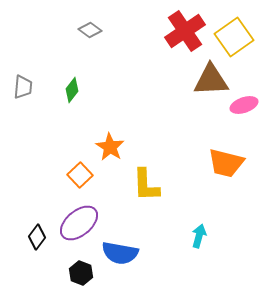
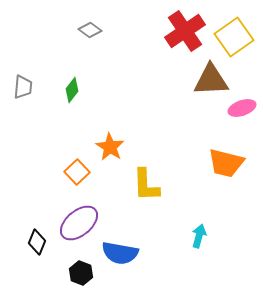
pink ellipse: moved 2 px left, 3 px down
orange square: moved 3 px left, 3 px up
black diamond: moved 5 px down; rotated 15 degrees counterclockwise
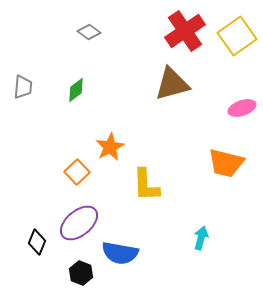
gray diamond: moved 1 px left, 2 px down
yellow square: moved 3 px right, 1 px up
brown triangle: moved 39 px left, 4 px down; rotated 12 degrees counterclockwise
green diamond: moved 4 px right; rotated 15 degrees clockwise
orange star: rotated 12 degrees clockwise
cyan arrow: moved 2 px right, 2 px down
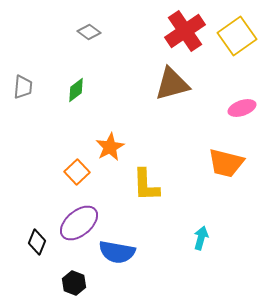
blue semicircle: moved 3 px left, 1 px up
black hexagon: moved 7 px left, 10 px down
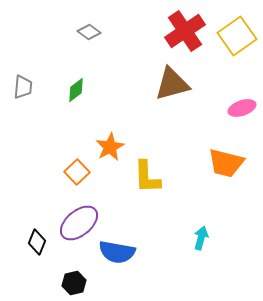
yellow L-shape: moved 1 px right, 8 px up
black hexagon: rotated 25 degrees clockwise
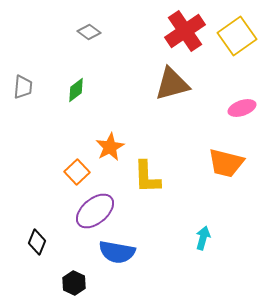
purple ellipse: moved 16 px right, 12 px up
cyan arrow: moved 2 px right
black hexagon: rotated 20 degrees counterclockwise
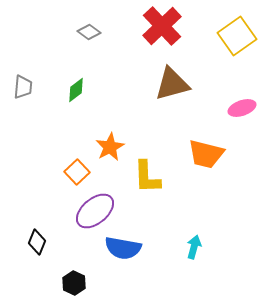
red cross: moved 23 px left, 5 px up; rotated 9 degrees counterclockwise
orange trapezoid: moved 20 px left, 9 px up
cyan arrow: moved 9 px left, 9 px down
blue semicircle: moved 6 px right, 4 px up
